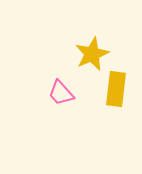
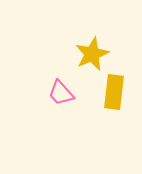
yellow rectangle: moved 2 px left, 3 px down
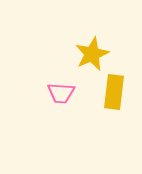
pink trapezoid: rotated 44 degrees counterclockwise
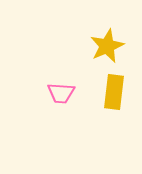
yellow star: moved 15 px right, 8 px up
